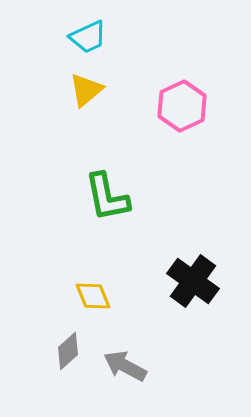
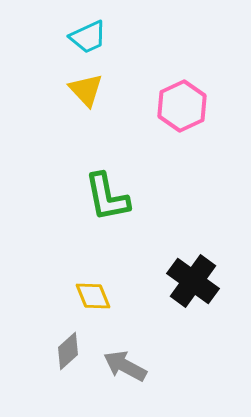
yellow triangle: rotated 33 degrees counterclockwise
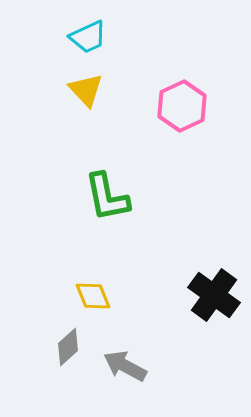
black cross: moved 21 px right, 14 px down
gray diamond: moved 4 px up
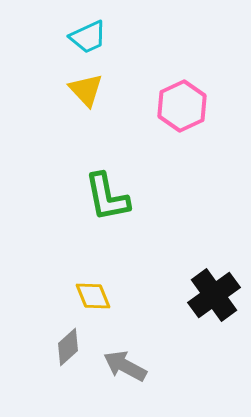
black cross: rotated 18 degrees clockwise
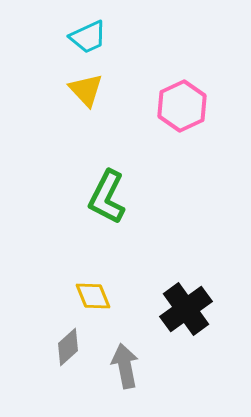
green L-shape: rotated 38 degrees clockwise
black cross: moved 28 px left, 14 px down
gray arrow: rotated 51 degrees clockwise
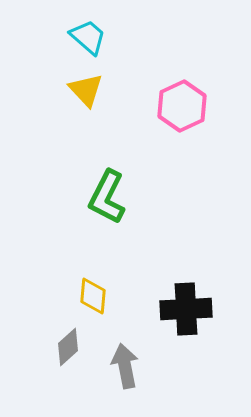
cyan trapezoid: rotated 114 degrees counterclockwise
yellow diamond: rotated 27 degrees clockwise
black cross: rotated 33 degrees clockwise
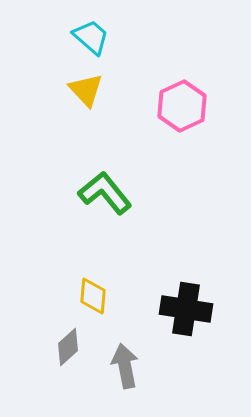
cyan trapezoid: moved 3 px right
green L-shape: moved 2 px left, 4 px up; rotated 114 degrees clockwise
black cross: rotated 12 degrees clockwise
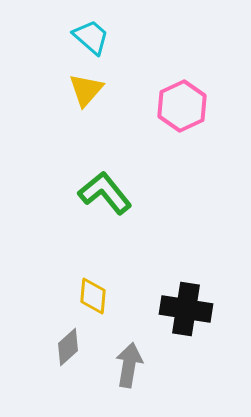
yellow triangle: rotated 24 degrees clockwise
gray arrow: moved 4 px right, 1 px up; rotated 21 degrees clockwise
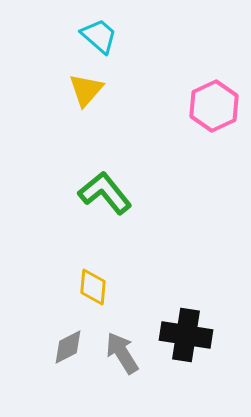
cyan trapezoid: moved 8 px right, 1 px up
pink hexagon: moved 32 px right
yellow diamond: moved 9 px up
black cross: moved 26 px down
gray diamond: rotated 15 degrees clockwise
gray arrow: moved 7 px left, 12 px up; rotated 42 degrees counterclockwise
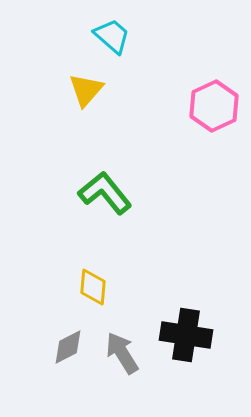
cyan trapezoid: moved 13 px right
